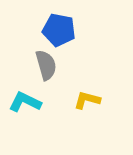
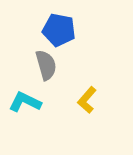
yellow L-shape: rotated 64 degrees counterclockwise
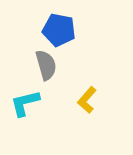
cyan L-shape: moved 1 px down; rotated 40 degrees counterclockwise
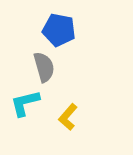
gray semicircle: moved 2 px left, 2 px down
yellow L-shape: moved 19 px left, 17 px down
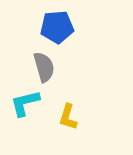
blue pentagon: moved 2 px left, 3 px up; rotated 16 degrees counterclockwise
yellow L-shape: rotated 24 degrees counterclockwise
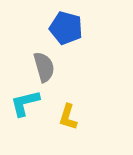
blue pentagon: moved 9 px right, 1 px down; rotated 20 degrees clockwise
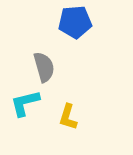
blue pentagon: moved 9 px right, 6 px up; rotated 20 degrees counterclockwise
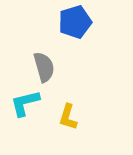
blue pentagon: rotated 12 degrees counterclockwise
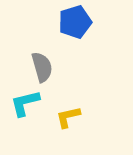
gray semicircle: moved 2 px left
yellow L-shape: rotated 60 degrees clockwise
